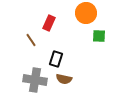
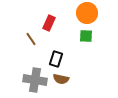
orange circle: moved 1 px right
green square: moved 13 px left
brown line: moved 1 px up
brown semicircle: moved 3 px left
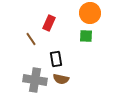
orange circle: moved 3 px right
black rectangle: rotated 28 degrees counterclockwise
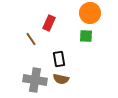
black rectangle: moved 3 px right
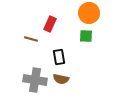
orange circle: moved 1 px left
red rectangle: moved 1 px right, 1 px down
brown line: rotated 40 degrees counterclockwise
black rectangle: moved 2 px up
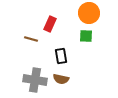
black rectangle: moved 2 px right, 1 px up
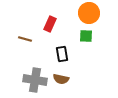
brown line: moved 6 px left
black rectangle: moved 1 px right, 2 px up
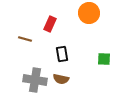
green square: moved 18 px right, 23 px down
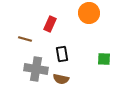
gray cross: moved 1 px right, 11 px up
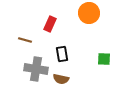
brown line: moved 1 px down
